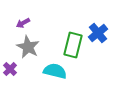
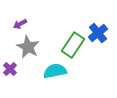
purple arrow: moved 3 px left, 1 px down
green rectangle: rotated 20 degrees clockwise
cyan semicircle: rotated 25 degrees counterclockwise
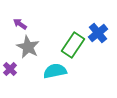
purple arrow: rotated 64 degrees clockwise
